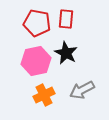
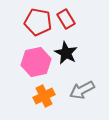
red rectangle: rotated 36 degrees counterclockwise
red pentagon: moved 1 px right, 1 px up
pink hexagon: moved 1 px down
orange cross: moved 1 px down
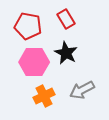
red pentagon: moved 10 px left, 4 px down
pink hexagon: moved 2 px left; rotated 12 degrees clockwise
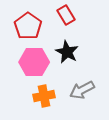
red rectangle: moved 4 px up
red pentagon: rotated 24 degrees clockwise
black star: moved 1 px right, 1 px up
orange cross: rotated 15 degrees clockwise
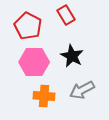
red pentagon: rotated 8 degrees counterclockwise
black star: moved 5 px right, 4 px down
orange cross: rotated 15 degrees clockwise
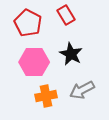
red pentagon: moved 3 px up
black star: moved 1 px left, 2 px up
orange cross: moved 2 px right; rotated 15 degrees counterclockwise
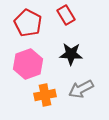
black star: rotated 25 degrees counterclockwise
pink hexagon: moved 6 px left, 2 px down; rotated 20 degrees counterclockwise
gray arrow: moved 1 px left, 1 px up
orange cross: moved 1 px left, 1 px up
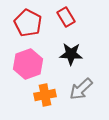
red rectangle: moved 2 px down
gray arrow: rotated 15 degrees counterclockwise
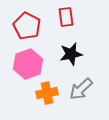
red rectangle: rotated 24 degrees clockwise
red pentagon: moved 1 px left, 3 px down
black star: rotated 15 degrees counterclockwise
orange cross: moved 2 px right, 2 px up
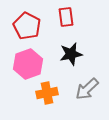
gray arrow: moved 6 px right
